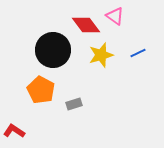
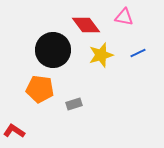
pink triangle: moved 9 px right, 1 px down; rotated 24 degrees counterclockwise
orange pentagon: moved 1 px left, 1 px up; rotated 20 degrees counterclockwise
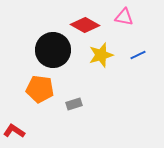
red diamond: moved 1 px left; rotated 24 degrees counterclockwise
blue line: moved 2 px down
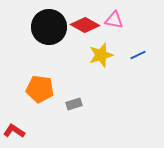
pink triangle: moved 10 px left, 3 px down
black circle: moved 4 px left, 23 px up
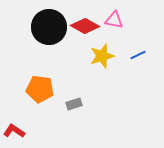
red diamond: moved 1 px down
yellow star: moved 1 px right, 1 px down
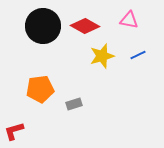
pink triangle: moved 15 px right
black circle: moved 6 px left, 1 px up
orange pentagon: rotated 16 degrees counterclockwise
red L-shape: rotated 50 degrees counterclockwise
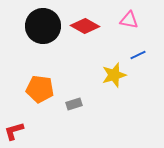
yellow star: moved 12 px right, 19 px down
orange pentagon: rotated 16 degrees clockwise
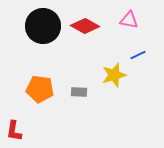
gray rectangle: moved 5 px right, 12 px up; rotated 21 degrees clockwise
red L-shape: rotated 65 degrees counterclockwise
